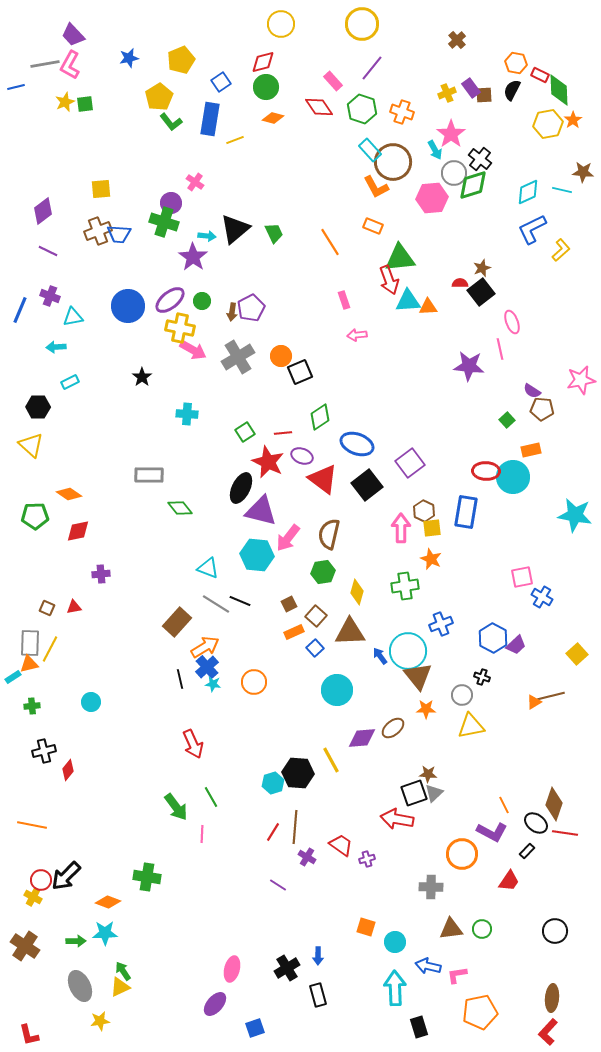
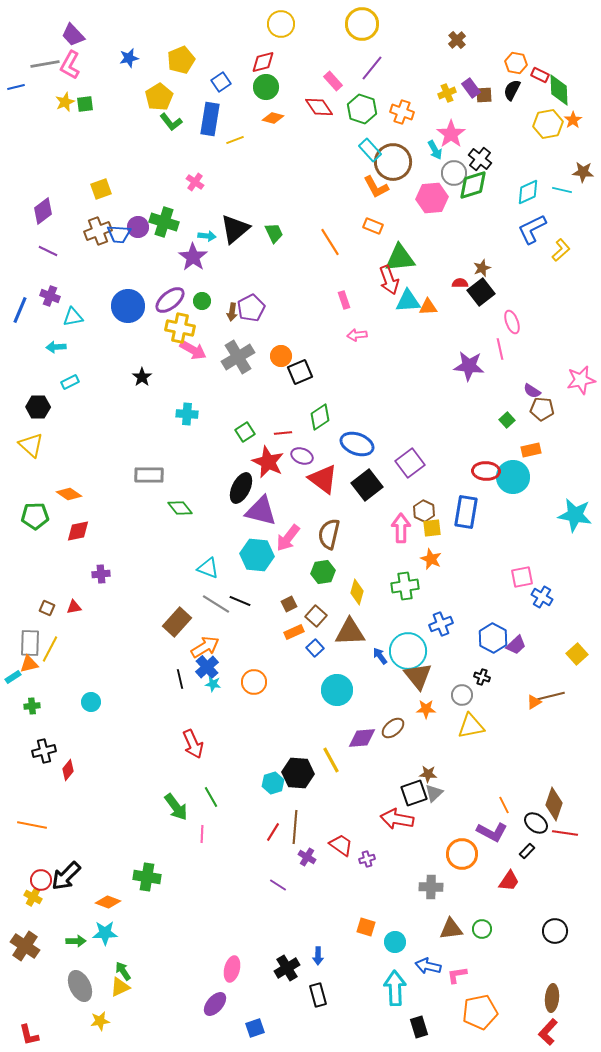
yellow square at (101, 189): rotated 15 degrees counterclockwise
purple circle at (171, 203): moved 33 px left, 24 px down
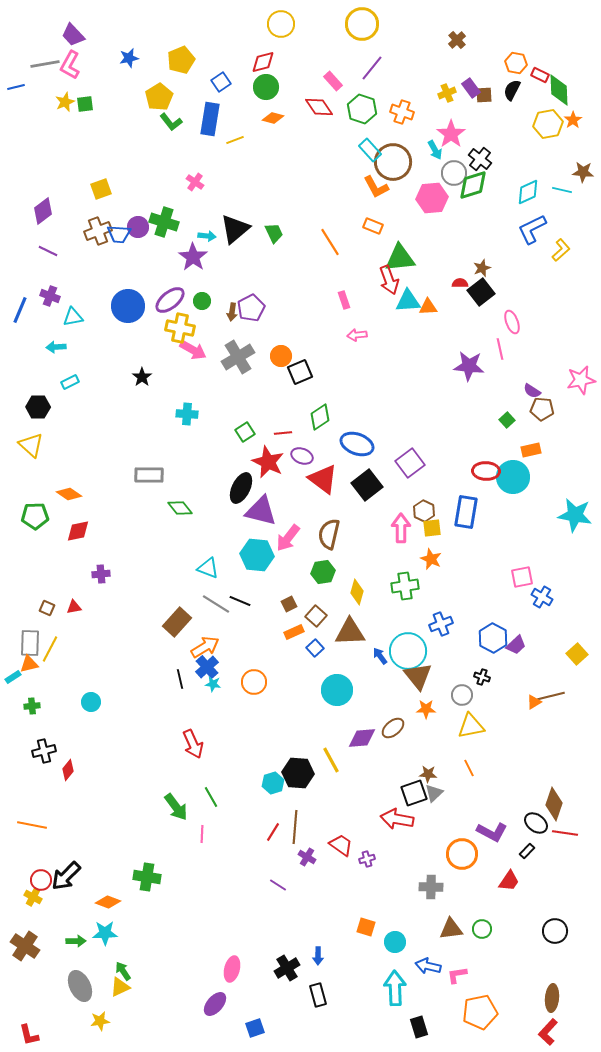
orange line at (504, 805): moved 35 px left, 37 px up
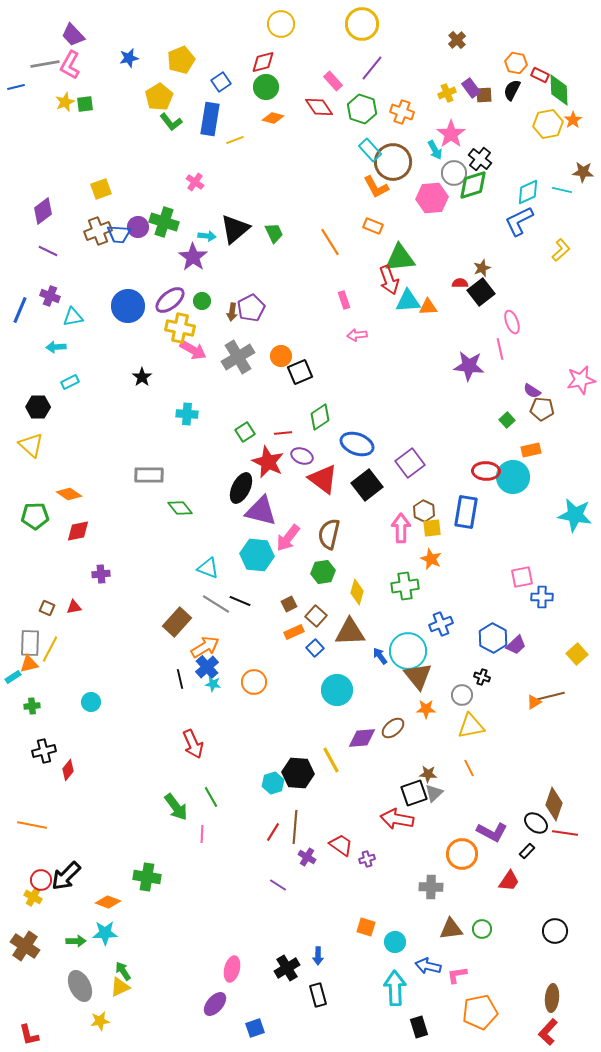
blue L-shape at (532, 229): moved 13 px left, 8 px up
blue cross at (542, 597): rotated 30 degrees counterclockwise
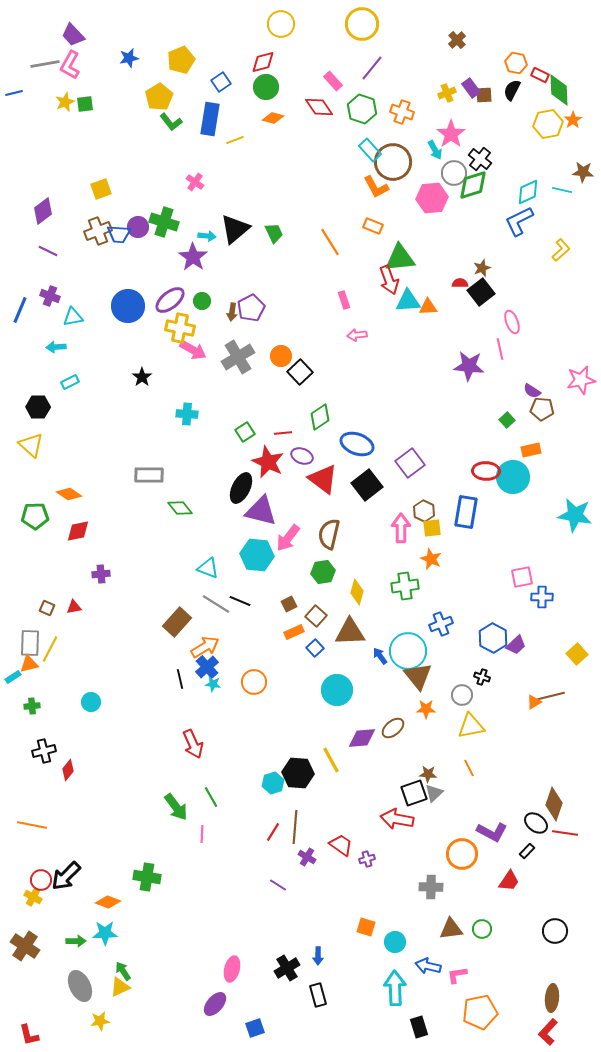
blue line at (16, 87): moved 2 px left, 6 px down
black square at (300, 372): rotated 20 degrees counterclockwise
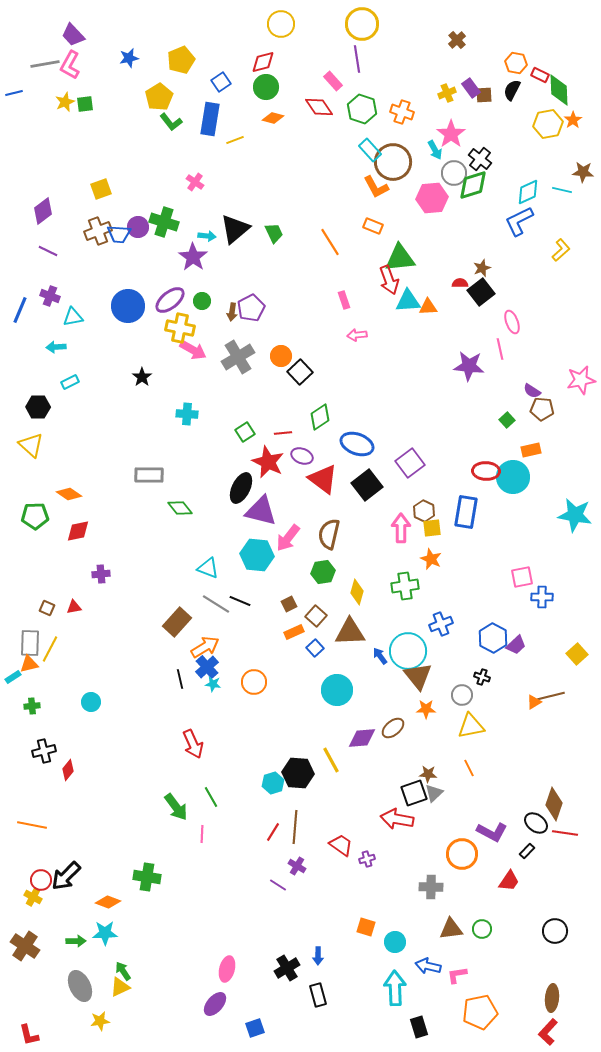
purple line at (372, 68): moved 15 px left, 9 px up; rotated 48 degrees counterclockwise
purple cross at (307, 857): moved 10 px left, 9 px down
pink ellipse at (232, 969): moved 5 px left
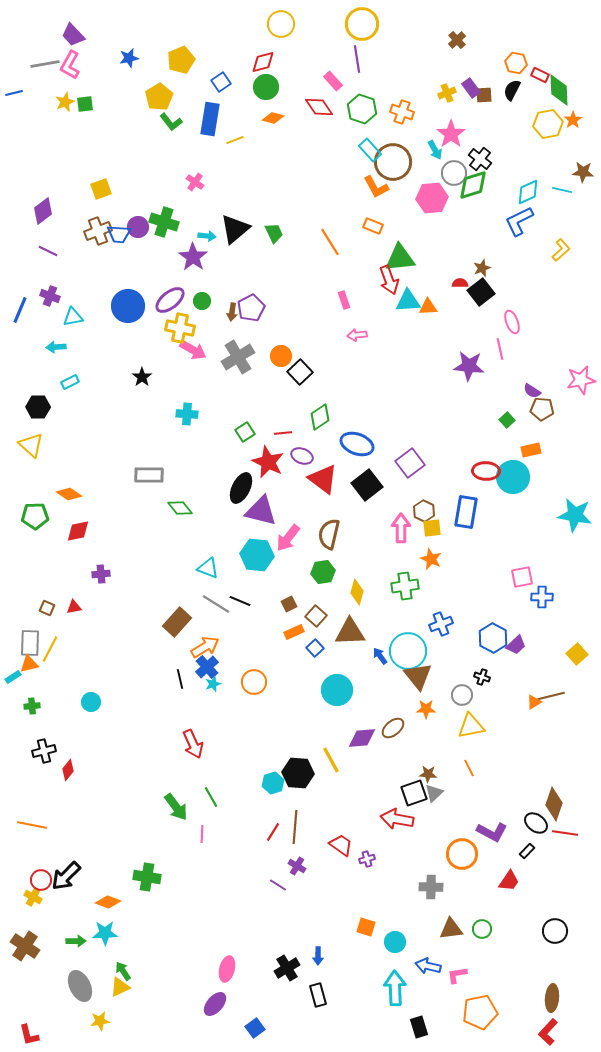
cyan star at (213, 684): rotated 28 degrees counterclockwise
blue square at (255, 1028): rotated 18 degrees counterclockwise
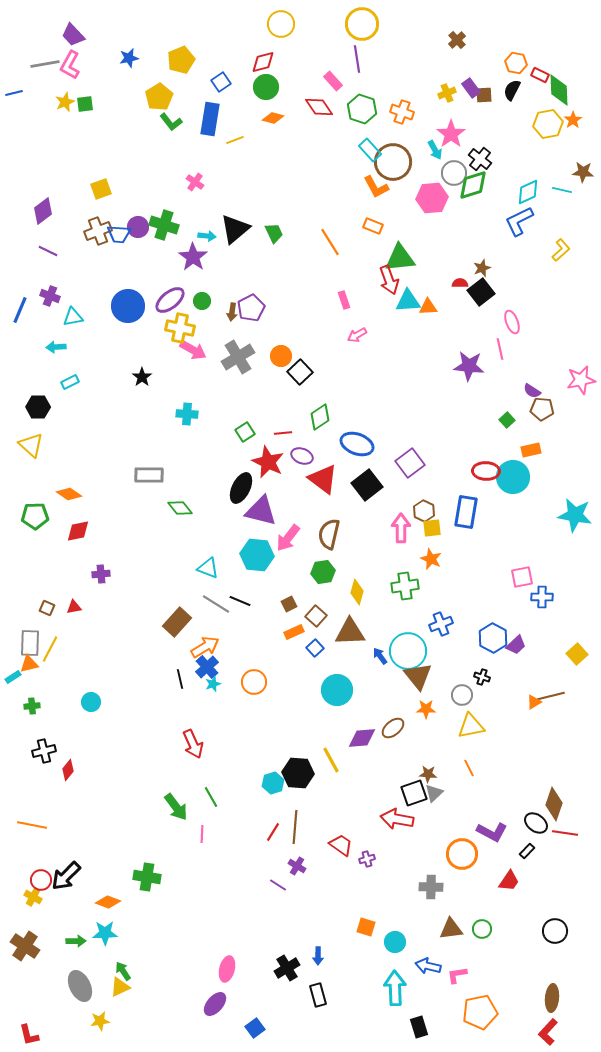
green cross at (164, 222): moved 3 px down
pink arrow at (357, 335): rotated 24 degrees counterclockwise
